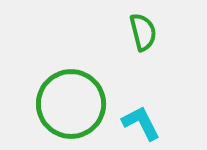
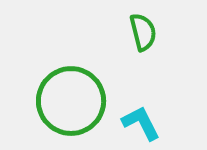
green circle: moved 3 px up
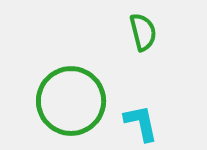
cyan L-shape: rotated 15 degrees clockwise
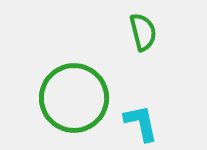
green circle: moved 3 px right, 3 px up
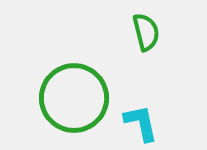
green semicircle: moved 3 px right
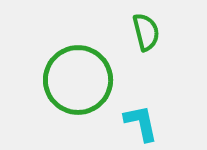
green circle: moved 4 px right, 18 px up
